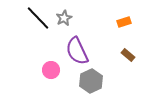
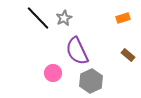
orange rectangle: moved 1 px left, 4 px up
pink circle: moved 2 px right, 3 px down
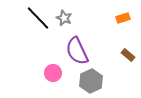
gray star: rotated 21 degrees counterclockwise
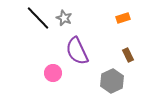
brown rectangle: rotated 24 degrees clockwise
gray hexagon: moved 21 px right
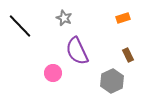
black line: moved 18 px left, 8 px down
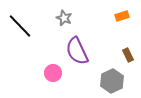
orange rectangle: moved 1 px left, 2 px up
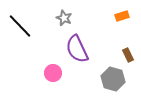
purple semicircle: moved 2 px up
gray hexagon: moved 1 px right, 2 px up; rotated 20 degrees counterclockwise
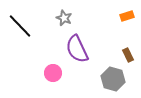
orange rectangle: moved 5 px right
